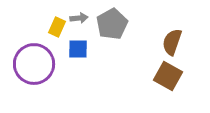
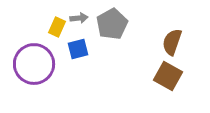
blue square: rotated 15 degrees counterclockwise
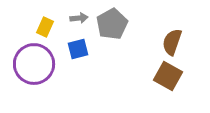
yellow rectangle: moved 12 px left
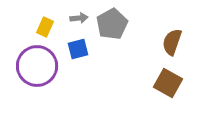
purple circle: moved 3 px right, 2 px down
brown square: moved 7 px down
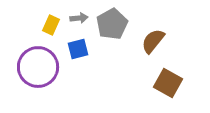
yellow rectangle: moved 6 px right, 2 px up
brown semicircle: moved 19 px left, 1 px up; rotated 20 degrees clockwise
purple circle: moved 1 px right, 1 px down
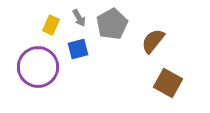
gray arrow: rotated 66 degrees clockwise
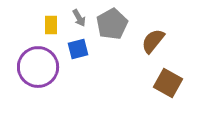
yellow rectangle: rotated 24 degrees counterclockwise
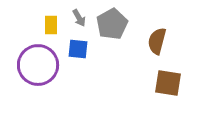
brown semicircle: moved 4 px right; rotated 24 degrees counterclockwise
blue square: rotated 20 degrees clockwise
purple circle: moved 2 px up
brown square: rotated 20 degrees counterclockwise
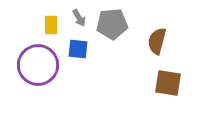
gray pentagon: rotated 24 degrees clockwise
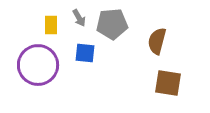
blue square: moved 7 px right, 4 px down
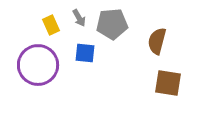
yellow rectangle: rotated 24 degrees counterclockwise
